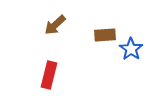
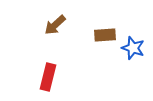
blue star: moved 2 px right, 1 px up; rotated 15 degrees counterclockwise
red rectangle: moved 1 px left, 2 px down
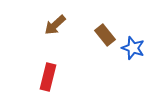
brown rectangle: rotated 55 degrees clockwise
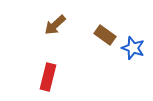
brown rectangle: rotated 15 degrees counterclockwise
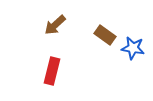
blue star: rotated 10 degrees counterclockwise
red rectangle: moved 4 px right, 6 px up
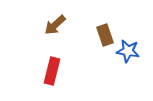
brown rectangle: rotated 35 degrees clockwise
blue star: moved 5 px left, 3 px down
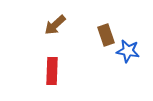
brown rectangle: moved 1 px right
red rectangle: rotated 12 degrees counterclockwise
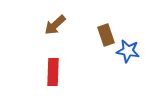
red rectangle: moved 1 px right, 1 px down
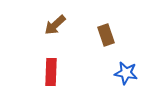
blue star: moved 2 px left, 22 px down
red rectangle: moved 2 px left
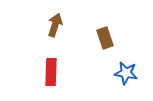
brown arrow: rotated 150 degrees clockwise
brown rectangle: moved 1 px left, 3 px down
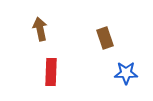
brown arrow: moved 15 px left, 4 px down; rotated 30 degrees counterclockwise
blue star: rotated 10 degrees counterclockwise
